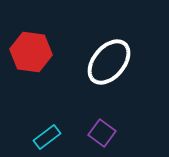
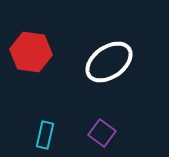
white ellipse: rotated 15 degrees clockwise
cyan rectangle: moved 2 px left, 2 px up; rotated 40 degrees counterclockwise
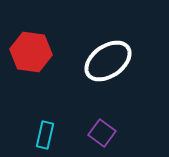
white ellipse: moved 1 px left, 1 px up
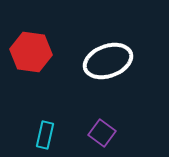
white ellipse: rotated 15 degrees clockwise
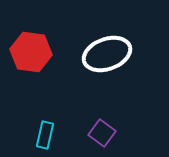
white ellipse: moved 1 px left, 7 px up
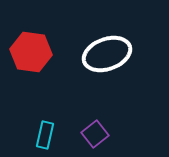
purple square: moved 7 px left, 1 px down; rotated 16 degrees clockwise
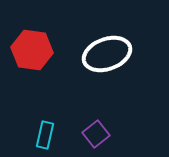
red hexagon: moved 1 px right, 2 px up
purple square: moved 1 px right
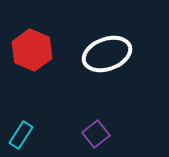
red hexagon: rotated 15 degrees clockwise
cyan rectangle: moved 24 px left; rotated 20 degrees clockwise
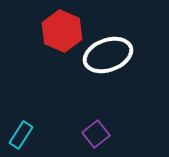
red hexagon: moved 30 px right, 19 px up
white ellipse: moved 1 px right, 1 px down
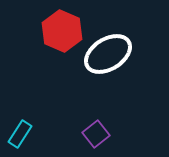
white ellipse: moved 1 px up; rotated 12 degrees counterclockwise
cyan rectangle: moved 1 px left, 1 px up
